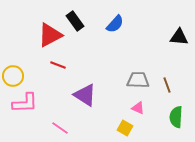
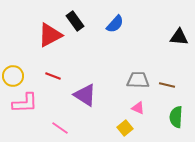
red line: moved 5 px left, 11 px down
brown line: rotated 56 degrees counterclockwise
yellow square: rotated 21 degrees clockwise
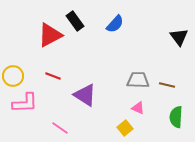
black triangle: rotated 48 degrees clockwise
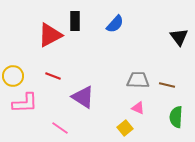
black rectangle: rotated 36 degrees clockwise
purple triangle: moved 2 px left, 2 px down
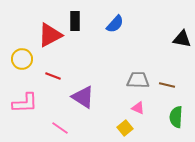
black triangle: moved 3 px right, 2 px down; rotated 42 degrees counterclockwise
yellow circle: moved 9 px right, 17 px up
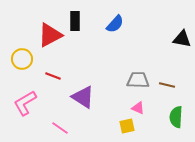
pink L-shape: rotated 152 degrees clockwise
yellow square: moved 2 px right, 2 px up; rotated 28 degrees clockwise
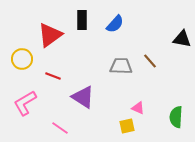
black rectangle: moved 7 px right, 1 px up
red triangle: rotated 8 degrees counterclockwise
gray trapezoid: moved 17 px left, 14 px up
brown line: moved 17 px left, 24 px up; rotated 35 degrees clockwise
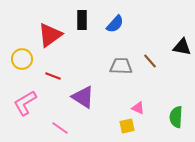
black triangle: moved 8 px down
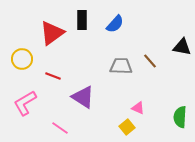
red triangle: moved 2 px right, 2 px up
green semicircle: moved 4 px right
yellow square: moved 1 px down; rotated 28 degrees counterclockwise
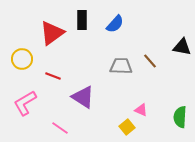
pink triangle: moved 3 px right, 2 px down
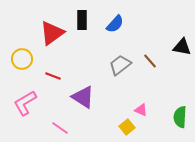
gray trapezoid: moved 1 px left, 1 px up; rotated 40 degrees counterclockwise
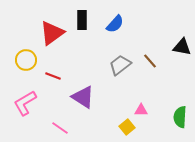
yellow circle: moved 4 px right, 1 px down
pink triangle: rotated 24 degrees counterclockwise
